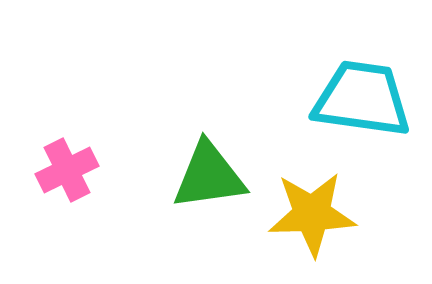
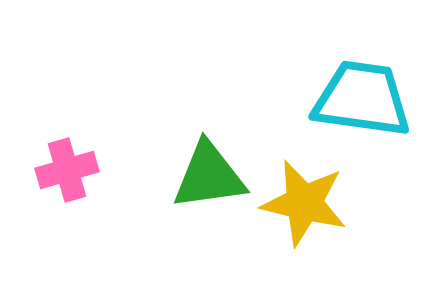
pink cross: rotated 10 degrees clockwise
yellow star: moved 8 px left, 11 px up; rotated 16 degrees clockwise
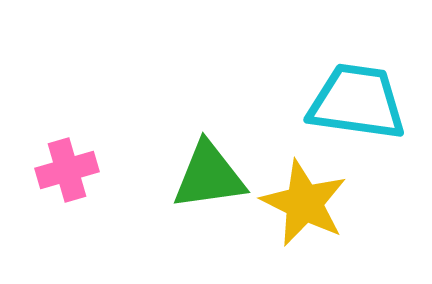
cyan trapezoid: moved 5 px left, 3 px down
yellow star: rotated 12 degrees clockwise
